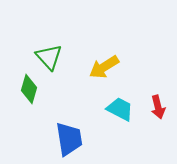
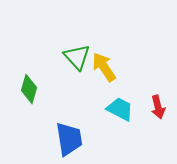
green triangle: moved 28 px right
yellow arrow: rotated 88 degrees clockwise
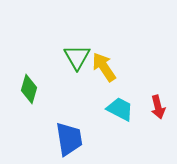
green triangle: rotated 12 degrees clockwise
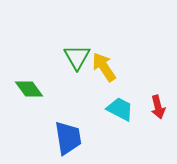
green diamond: rotated 52 degrees counterclockwise
blue trapezoid: moved 1 px left, 1 px up
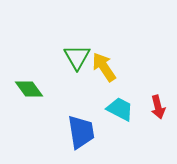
blue trapezoid: moved 13 px right, 6 px up
